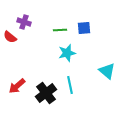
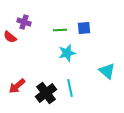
cyan line: moved 3 px down
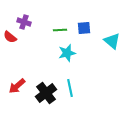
cyan triangle: moved 5 px right, 30 px up
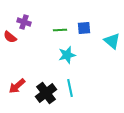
cyan star: moved 2 px down
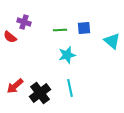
red arrow: moved 2 px left
black cross: moved 6 px left
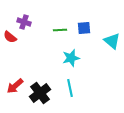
cyan star: moved 4 px right, 3 px down
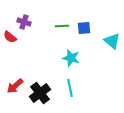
green line: moved 2 px right, 4 px up
cyan star: rotated 30 degrees clockwise
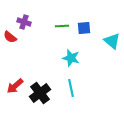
cyan line: moved 1 px right
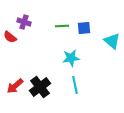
cyan star: rotated 24 degrees counterclockwise
cyan line: moved 4 px right, 3 px up
black cross: moved 6 px up
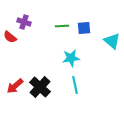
black cross: rotated 10 degrees counterclockwise
